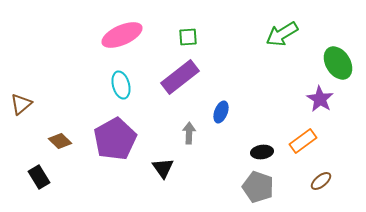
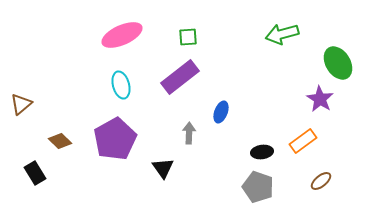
green arrow: rotated 16 degrees clockwise
black rectangle: moved 4 px left, 4 px up
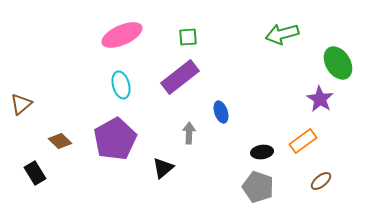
blue ellipse: rotated 40 degrees counterclockwise
black triangle: rotated 25 degrees clockwise
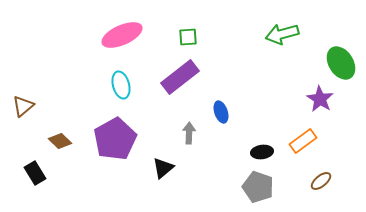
green ellipse: moved 3 px right
brown triangle: moved 2 px right, 2 px down
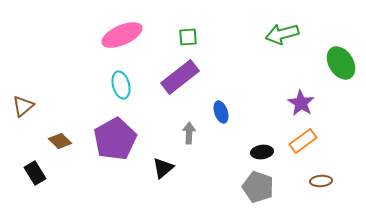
purple star: moved 19 px left, 4 px down
brown ellipse: rotated 35 degrees clockwise
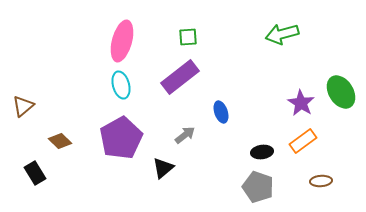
pink ellipse: moved 6 px down; rotated 51 degrees counterclockwise
green ellipse: moved 29 px down
gray arrow: moved 4 px left, 2 px down; rotated 50 degrees clockwise
purple pentagon: moved 6 px right, 1 px up
